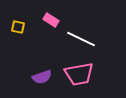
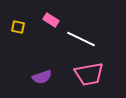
pink trapezoid: moved 10 px right
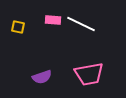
pink rectangle: moved 2 px right; rotated 28 degrees counterclockwise
white line: moved 15 px up
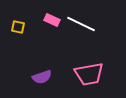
pink rectangle: moved 1 px left; rotated 21 degrees clockwise
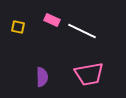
white line: moved 1 px right, 7 px down
purple semicircle: rotated 72 degrees counterclockwise
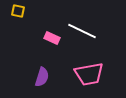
pink rectangle: moved 18 px down
yellow square: moved 16 px up
purple semicircle: rotated 18 degrees clockwise
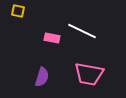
pink rectangle: rotated 14 degrees counterclockwise
pink trapezoid: rotated 20 degrees clockwise
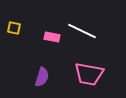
yellow square: moved 4 px left, 17 px down
pink rectangle: moved 1 px up
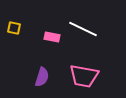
white line: moved 1 px right, 2 px up
pink trapezoid: moved 5 px left, 2 px down
